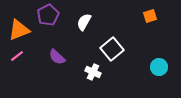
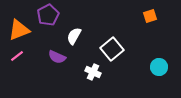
white semicircle: moved 10 px left, 14 px down
purple semicircle: rotated 18 degrees counterclockwise
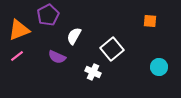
orange square: moved 5 px down; rotated 24 degrees clockwise
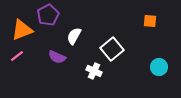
orange triangle: moved 3 px right
white cross: moved 1 px right, 1 px up
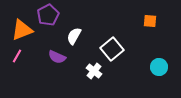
pink line: rotated 24 degrees counterclockwise
white cross: rotated 14 degrees clockwise
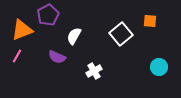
white square: moved 9 px right, 15 px up
white cross: rotated 21 degrees clockwise
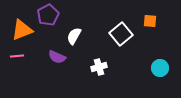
pink line: rotated 56 degrees clockwise
cyan circle: moved 1 px right, 1 px down
white cross: moved 5 px right, 4 px up; rotated 14 degrees clockwise
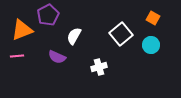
orange square: moved 3 px right, 3 px up; rotated 24 degrees clockwise
cyan circle: moved 9 px left, 23 px up
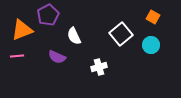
orange square: moved 1 px up
white semicircle: rotated 54 degrees counterclockwise
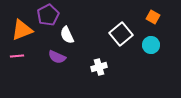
white semicircle: moved 7 px left, 1 px up
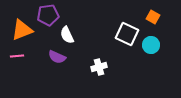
purple pentagon: rotated 20 degrees clockwise
white square: moved 6 px right; rotated 25 degrees counterclockwise
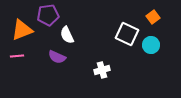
orange square: rotated 24 degrees clockwise
white cross: moved 3 px right, 3 px down
